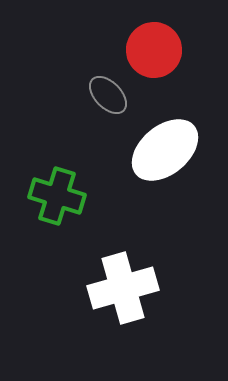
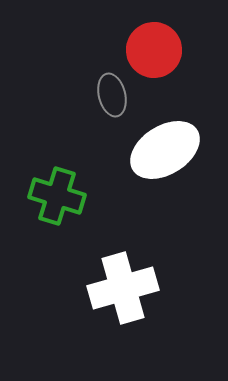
gray ellipse: moved 4 px right; rotated 30 degrees clockwise
white ellipse: rotated 8 degrees clockwise
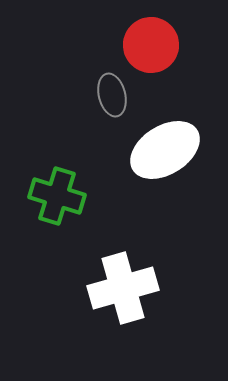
red circle: moved 3 px left, 5 px up
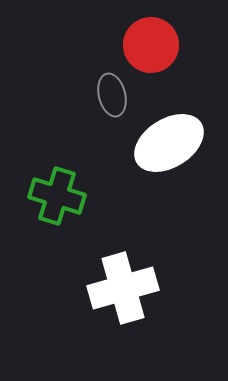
white ellipse: moved 4 px right, 7 px up
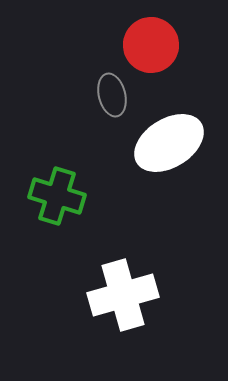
white cross: moved 7 px down
